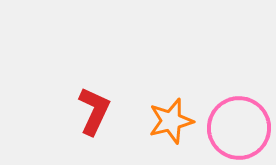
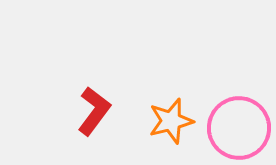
red L-shape: rotated 12 degrees clockwise
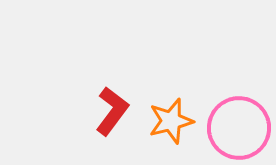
red L-shape: moved 18 px right
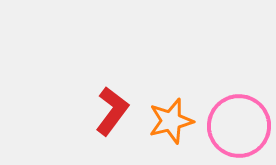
pink circle: moved 2 px up
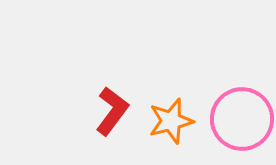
pink circle: moved 3 px right, 7 px up
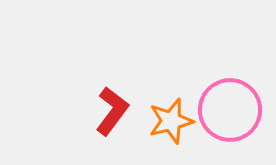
pink circle: moved 12 px left, 9 px up
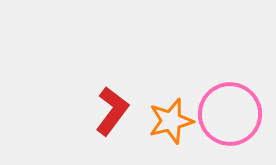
pink circle: moved 4 px down
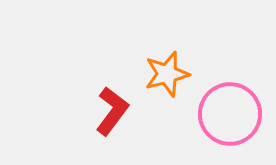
orange star: moved 4 px left, 47 px up
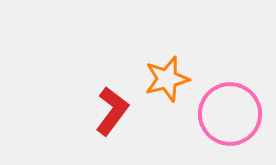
orange star: moved 5 px down
